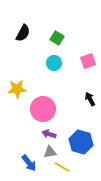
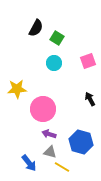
black semicircle: moved 13 px right, 5 px up
gray triangle: rotated 24 degrees clockwise
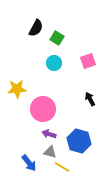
blue hexagon: moved 2 px left, 1 px up
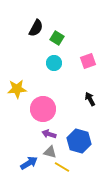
blue arrow: rotated 84 degrees counterclockwise
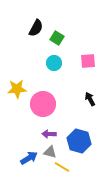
pink square: rotated 14 degrees clockwise
pink circle: moved 5 px up
purple arrow: rotated 16 degrees counterclockwise
blue arrow: moved 5 px up
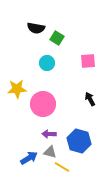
black semicircle: rotated 72 degrees clockwise
cyan circle: moved 7 px left
